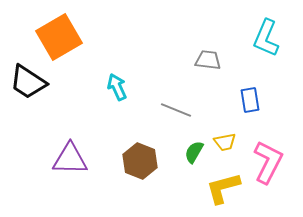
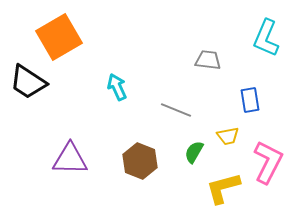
yellow trapezoid: moved 3 px right, 6 px up
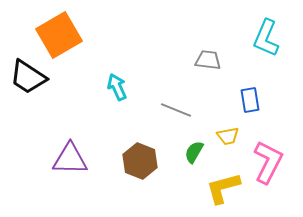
orange square: moved 2 px up
black trapezoid: moved 5 px up
